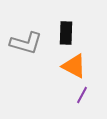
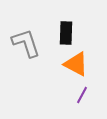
gray L-shape: rotated 124 degrees counterclockwise
orange triangle: moved 2 px right, 2 px up
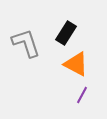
black rectangle: rotated 30 degrees clockwise
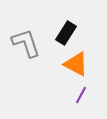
purple line: moved 1 px left
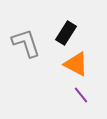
purple line: rotated 66 degrees counterclockwise
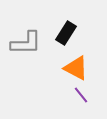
gray L-shape: rotated 108 degrees clockwise
orange triangle: moved 4 px down
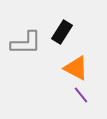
black rectangle: moved 4 px left, 1 px up
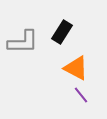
gray L-shape: moved 3 px left, 1 px up
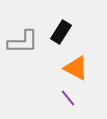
black rectangle: moved 1 px left
purple line: moved 13 px left, 3 px down
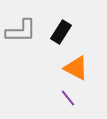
gray L-shape: moved 2 px left, 11 px up
